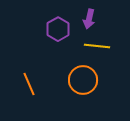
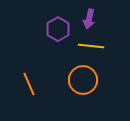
yellow line: moved 6 px left
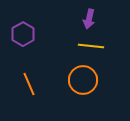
purple hexagon: moved 35 px left, 5 px down
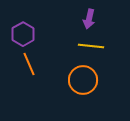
orange line: moved 20 px up
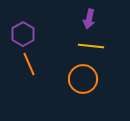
orange circle: moved 1 px up
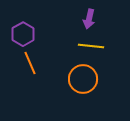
orange line: moved 1 px right, 1 px up
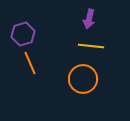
purple hexagon: rotated 15 degrees clockwise
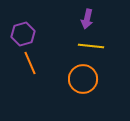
purple arrow: moved 2 px left
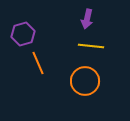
orange line: moved 8 px right
orange circle: moved 2 px right, 2 px down
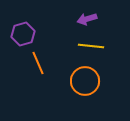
purple arrow: rotated 60 degrees clockwise
